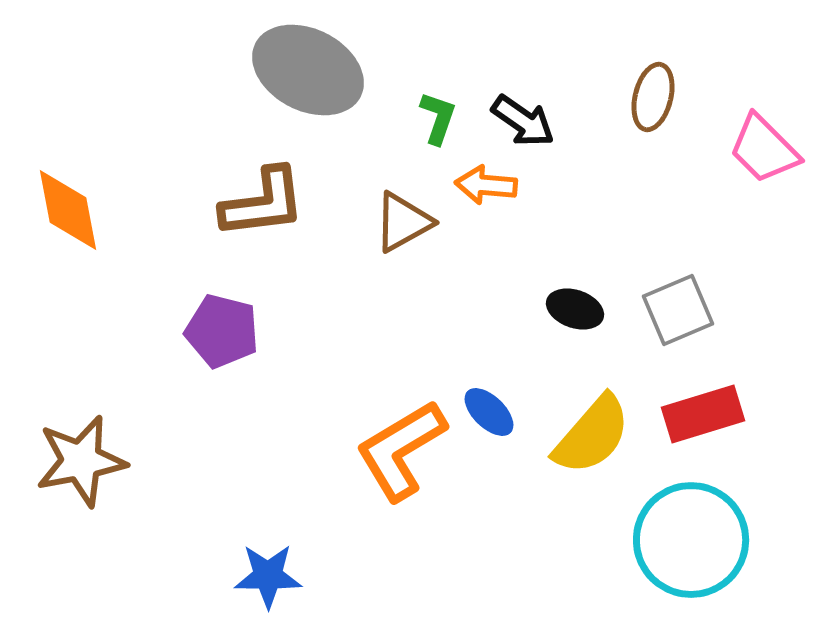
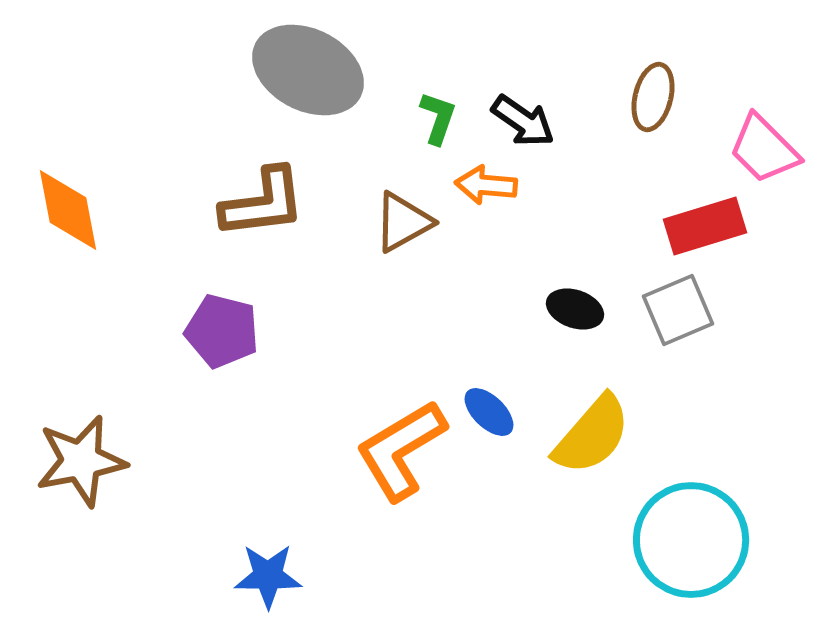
red rectangle: moved 2 px right, 188 px up
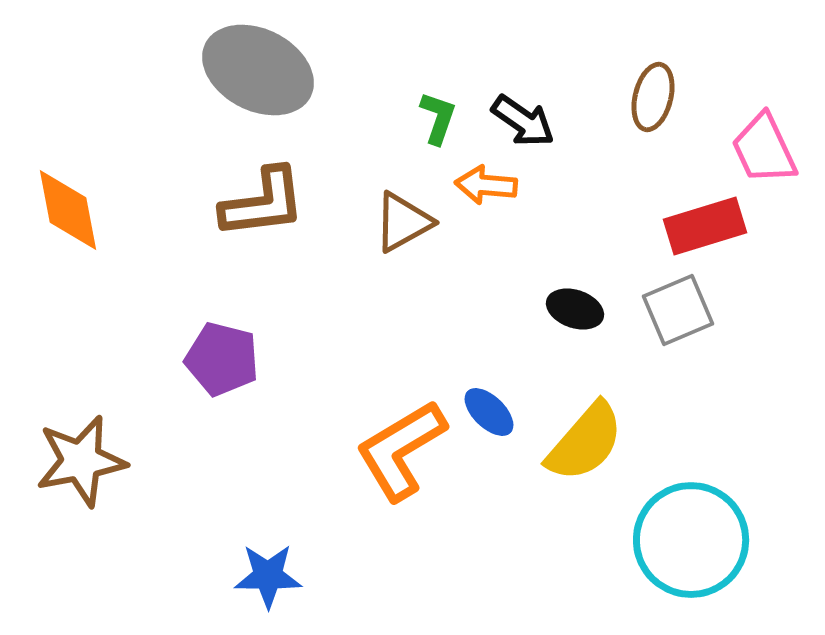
gray ellipse: moved 50 px left
pink trapezoid: rotated 20 degrees clockwise
purple pentagon: moved 28 px down
yellow semicircle: moved 7 px left, 7 px down
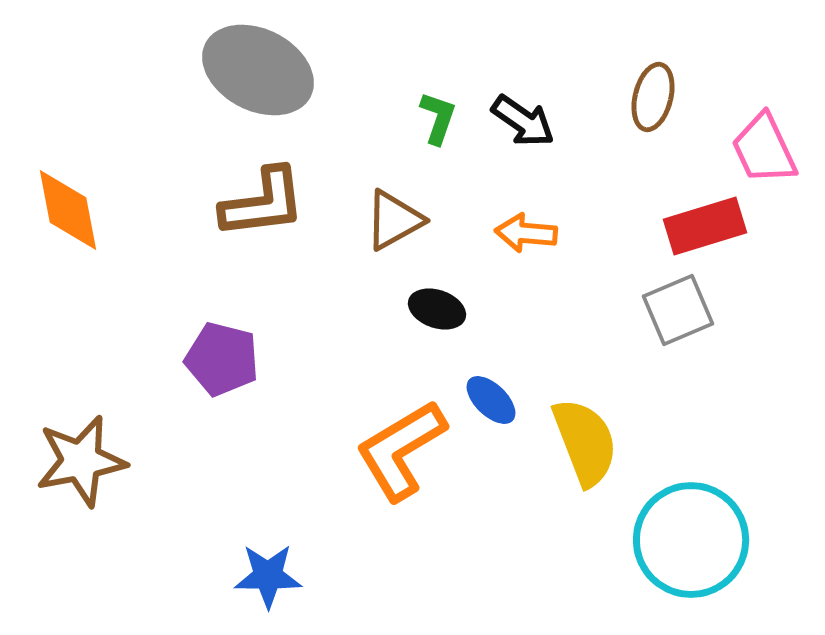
orange arrow: moved 40 px right, 48 px down
brown triangle: moved 9 px left, 2 px up
black ellipse: moved 138 px left
blue ellipse: moved 2 px right, 12 px up
yellow semicircle: rotated 62 degrees counterclockwise
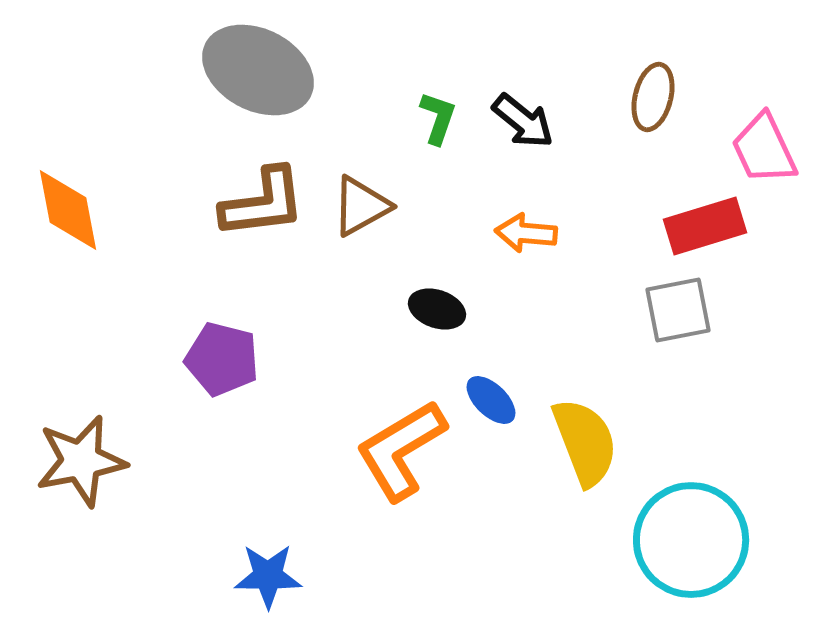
black arrow: rotated 4 degrees clockwise
brown triangle: moved 33 px left, 14 px up
gray square: rotated 12 degrees clockwise
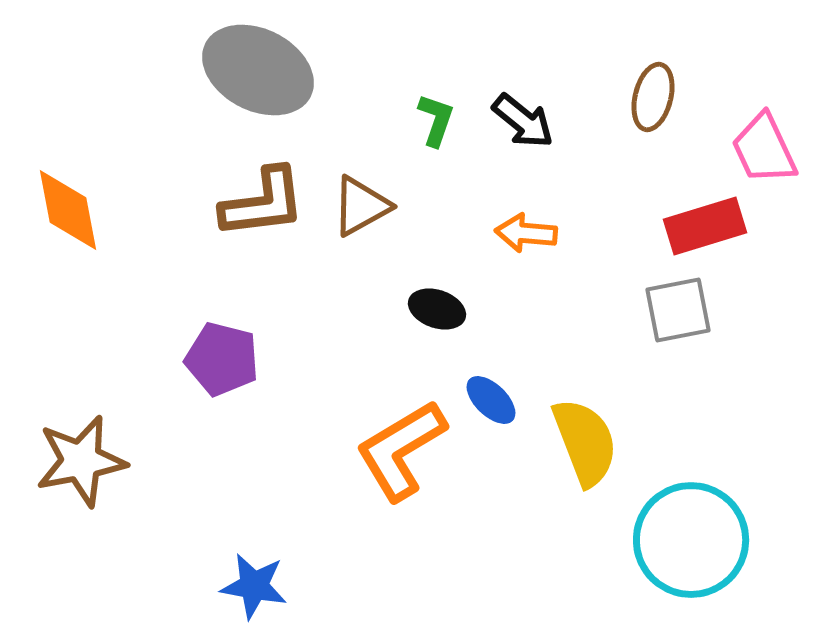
green L-shape: moved 2 px left, 2 px down
blue star: moved 14 px left, 10 px down; rotated 10 degrees clockwise
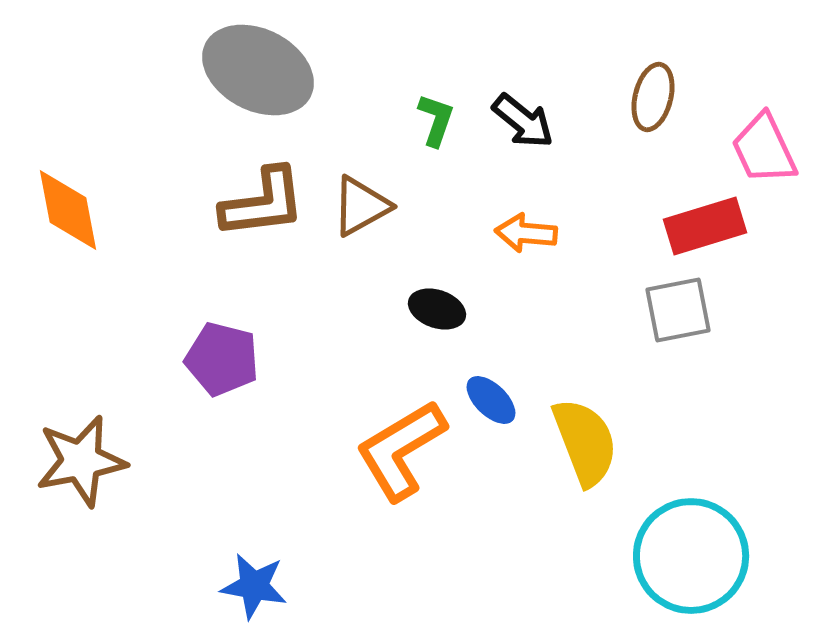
cyan circle: moved 16 px down
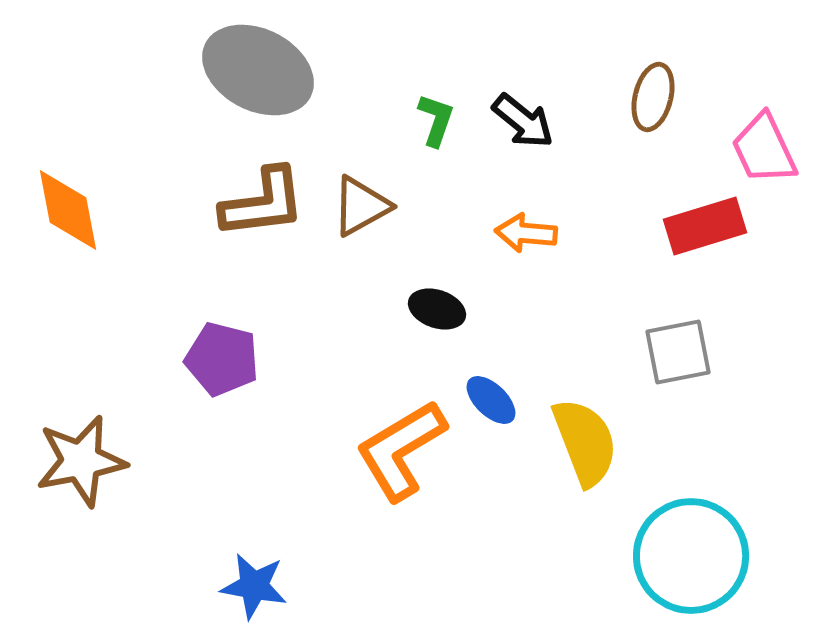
gray square: moved 42 px down
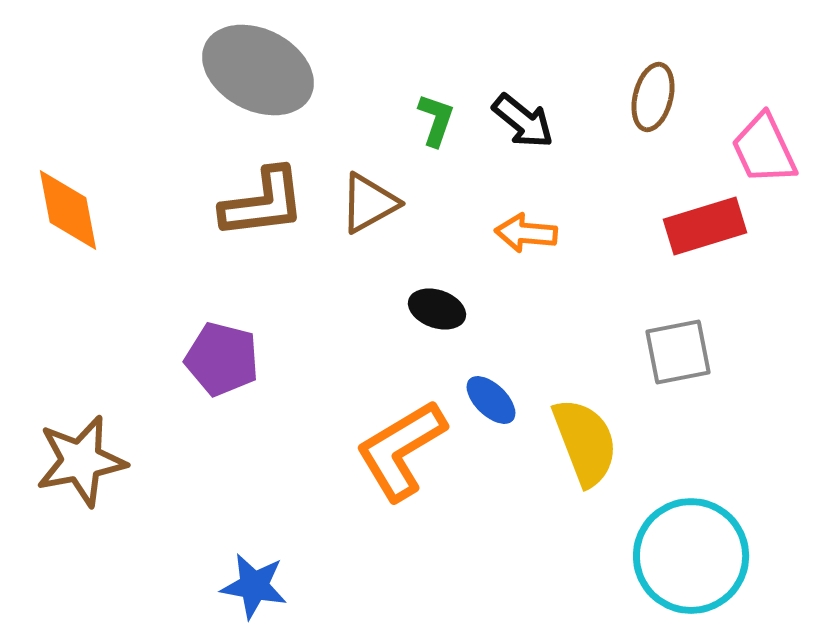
brown triangle: moved 8 px right, 3 px up
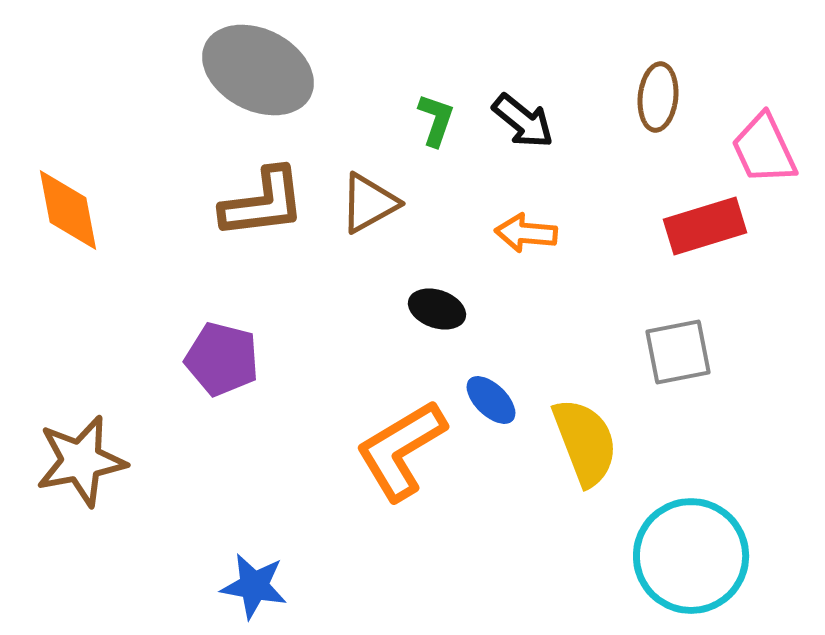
brown ellipse: moved 5 px right; rotated 8 degrees counterclockwise
